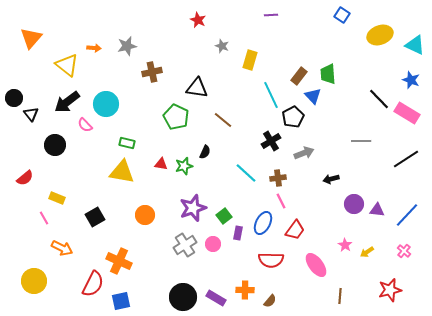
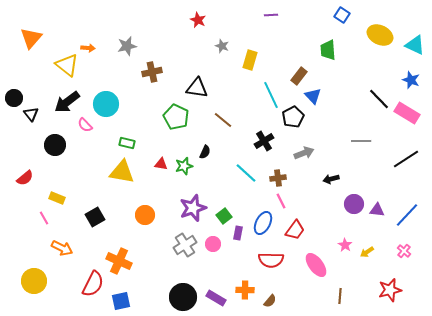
yellow ellipse at (380, 35): rotated 45 degrees clockwise
orange arrow at (94, 48): moved 6 px left
green trapezoid at (328, 74): moved 24 px up
black cross at (271, 141): moved 7 px left
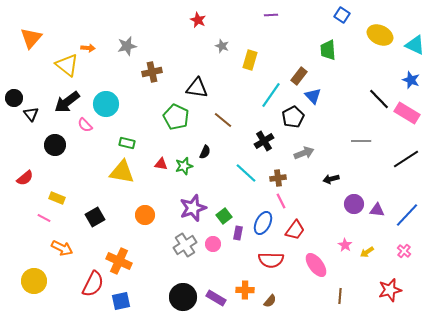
cyan line at (271, 95): rotated 60 degrees clockwise
pink line at (44, 218): rotated 32 degrees counterclockwise
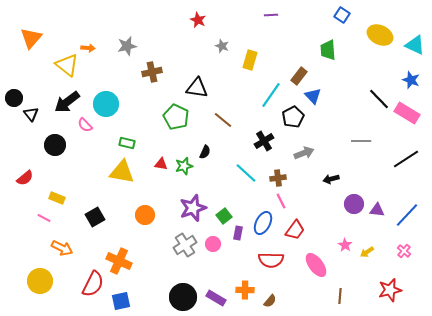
yellow circle at (34, 281): moved 6 px right
